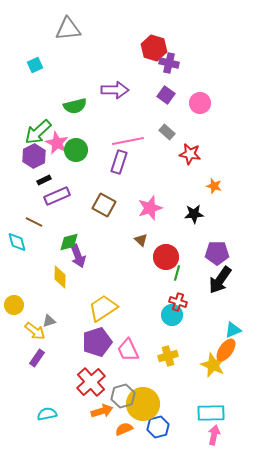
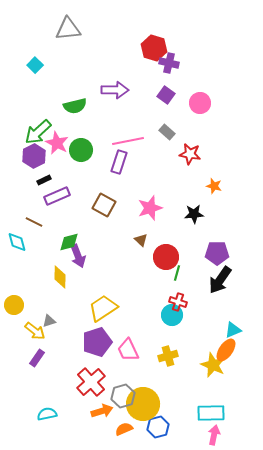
cyan square at (35, 65): rotated 21 degrees counterclockwise
green circle at (76, 150): moved 5 px right
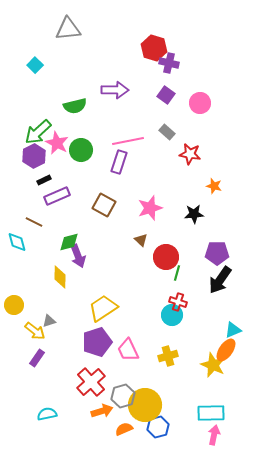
yellow circle at (143, 404): moved 2 px right, 1 px down
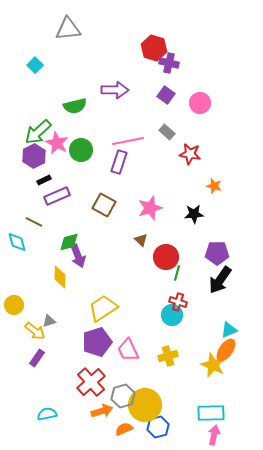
cyan triangle at (233, 330): moved 4 px left
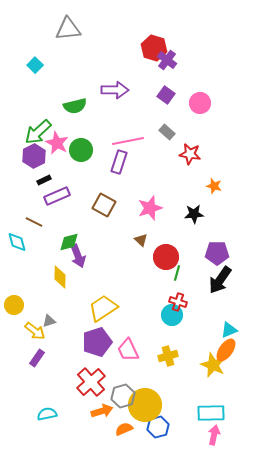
purple cross at (169, 63): moved 2 px left, 3 px up; rotated 24 degrees clockwise
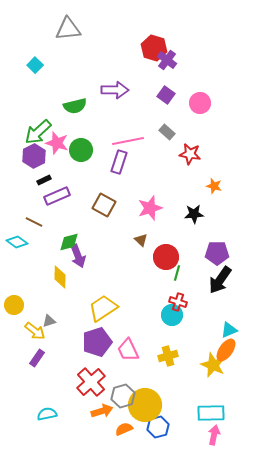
pink star at (57, 143): rotated 10 degrees counterclockwise
cyan diamond at (17, 242): rotated 40 degrees counterclockwise
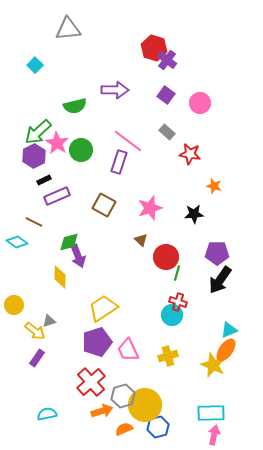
pink line at (128, 141): rotated 48 degrees clockwise
pink star at (57, 143): rotated 15 degrees clockwise
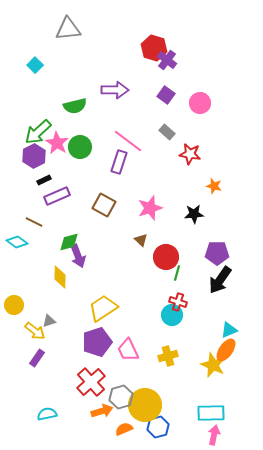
green circle at (81, 150): moved 1 px left, 3 px up
gray hexagon at (123, 396): moved 2 px left, 1 px down
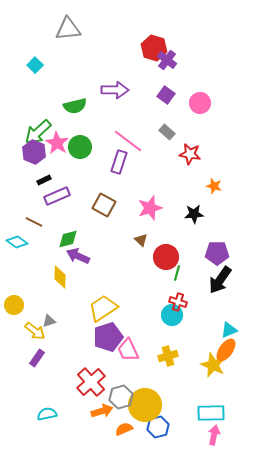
purple hexagon at (34, 156): moved 4 px up; rotated 10 degrees counterclockwise
green diamond at (69, 242): moved 1 px left, 3 px up
purple arrow at (78, 256): rotated 135 degrees clockwise
purple pentagon at (97, 342): moved 11 px right, 5 px up
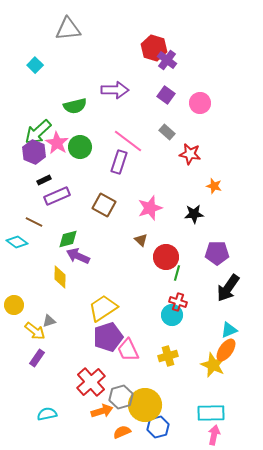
black arrow at (220, 280): moved 8 px right, 8 px down
orange semicircle at (124, 429): moved 2 px left, 3 px down
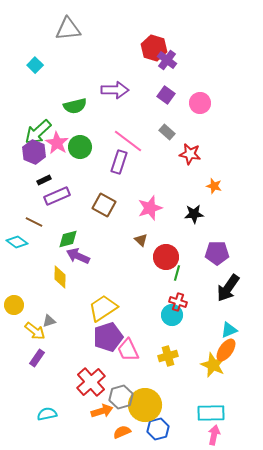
blue hexagon at (158, 427): moved 2 px down
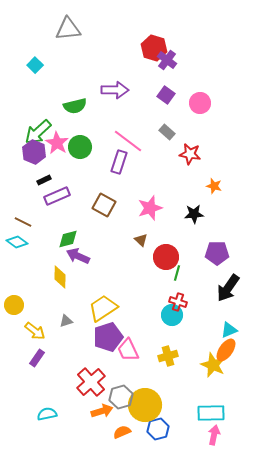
brown line at (34, 222): moved 11 px left
gray triangle at (49, 321): moved 17 px right
